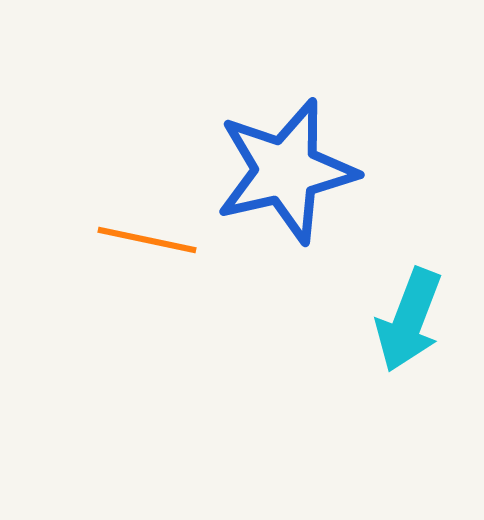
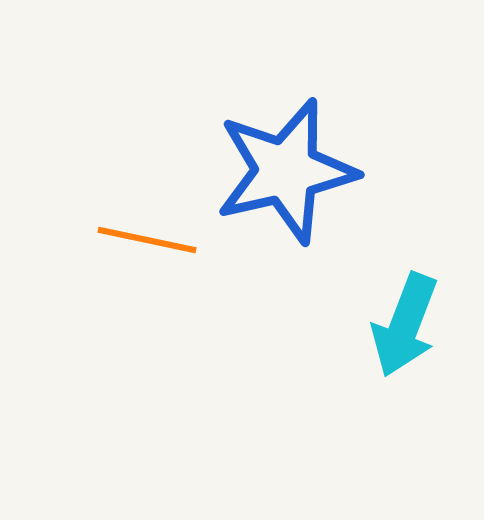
cyan arrow: moved 4 px left, 5 px down
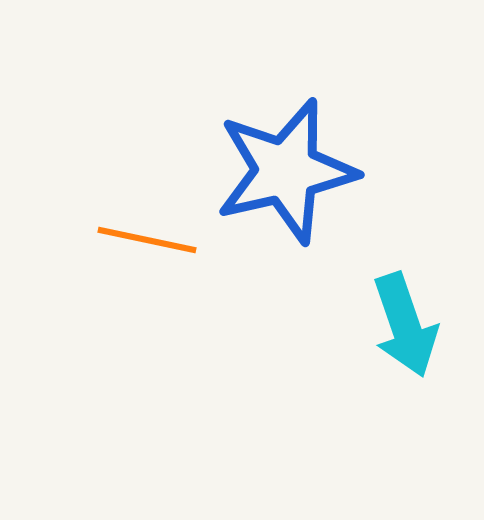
cyan arrow: rotated 40 degrees counterclockwise
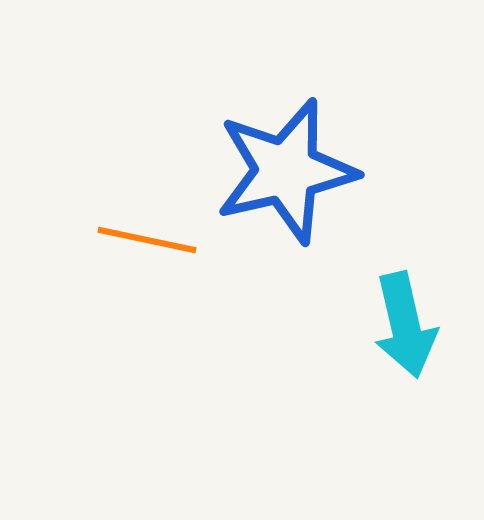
cyan arrow: rotated 6 degrees clockwise
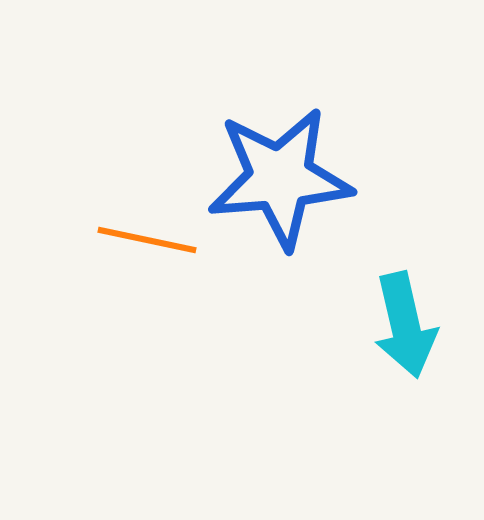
blue star: moved 6 px left, 7 px down; rotated 8 degrees clockwise
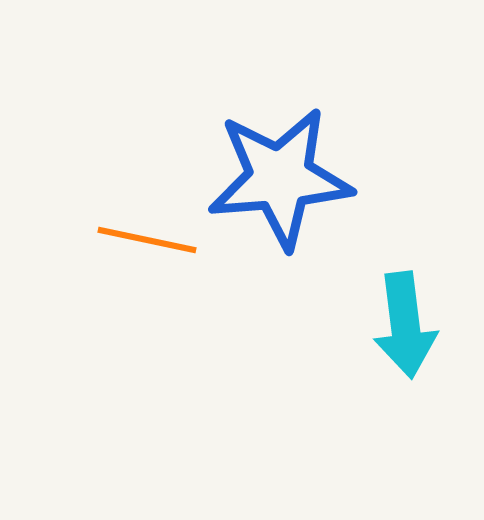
cyan arrow: rotated 6 degrees clockwise
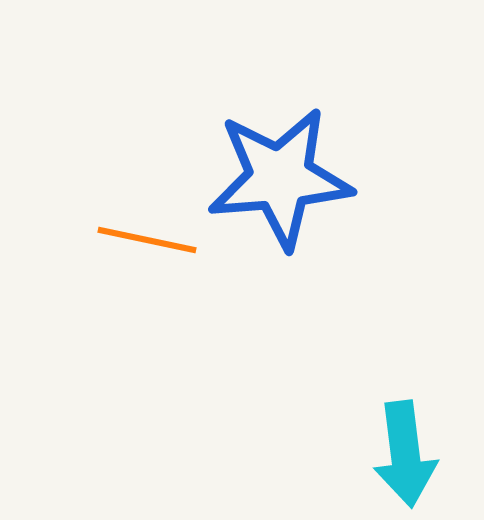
cyan arrow: moved 129 px down
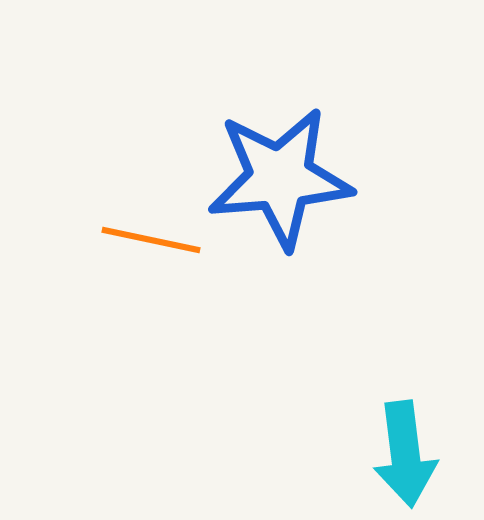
orange line: moved 4 px right
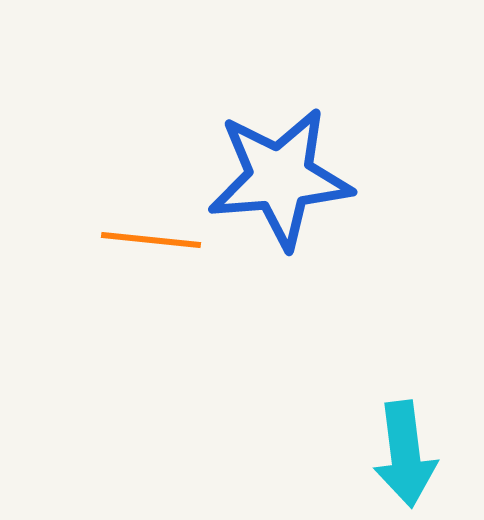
orange line: rotated 6 degrees counterclockwise
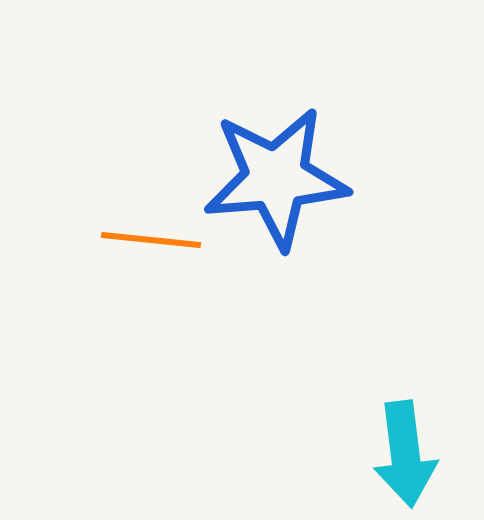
blue star: moved 4 px left
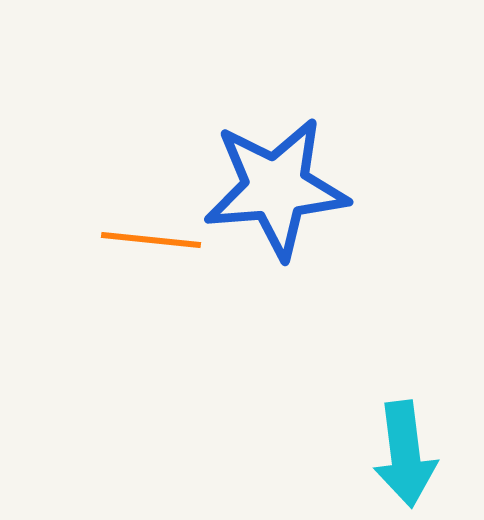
blue star: moved 10 px down
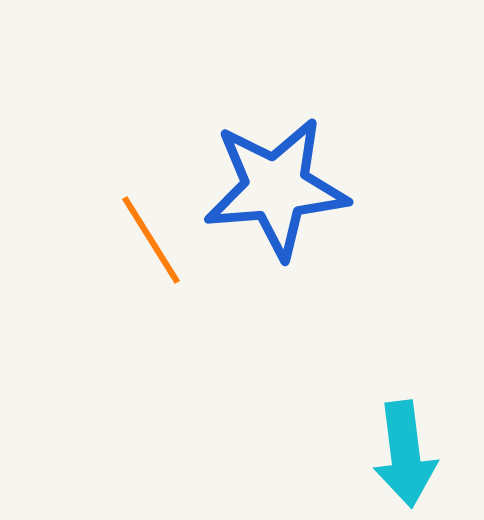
orange line: rotated 52 degrees clockwise
